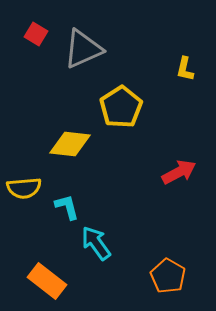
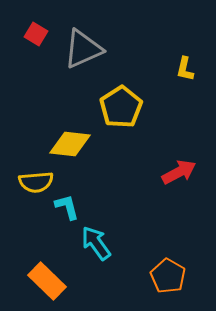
yellow semicircle: moved 12 px right, 6 px up
orange rectangle: rotated 6 degrees clockwise
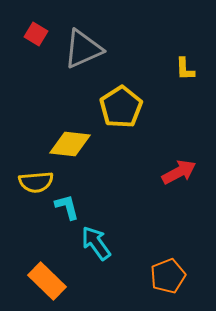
yellow L-shape: rotated 15 degrees counterclockwise
orange pentagon: rotated 20 degrees clockwise
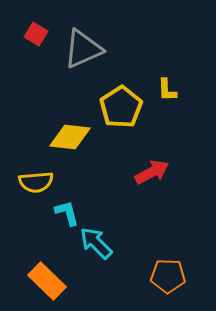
yellow L-shape: moved 18 px left, 21 px down
yellow diamond: moved 7 px up
red arrow: moved 27 px left
cyan L-shape: moved 6 px down
cyan arrow: rotated 9 degrees counterclockwise
orange pentagon: rotated 24 degrees clockwise
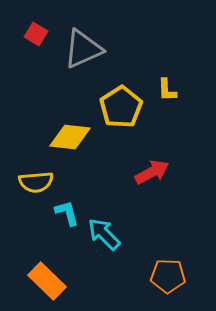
cyan arrow: moved 8 px right, 9 px up
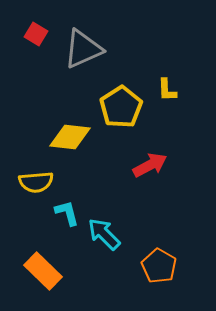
red arrow: moved 2 px left, 7 px up
orange pentagon: moved 9 px left, 10 px up; rotated 28 degrees clockwise
orange rectangle: moved 4 px left, 10 px up
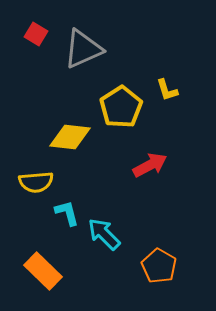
yellow L-shape: rotated 15 degrees counterclockwise
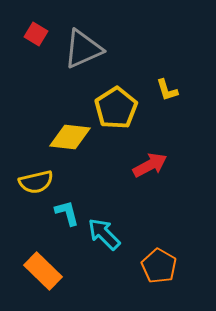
yellow pentagon: moved 5 px left, 1 px down
yellow semicircle: rotated 8 degrees counterclockwise
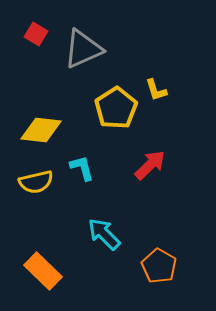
yellow L-shape: moved 11 px left
yellow diamond: moved 29 px left, 7 px up
red arrow: rotated 16 degrees counterclockwise
cyan L-shape: moved 15 px right, 45 px up
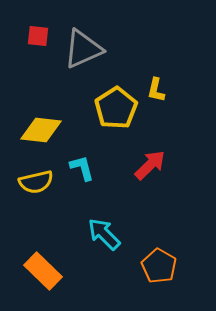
red square: moved 2 px right, 2 px down; rotated 25 degrees counterclockwise
yellow L-shape: rotated 30 degrees clockwise
